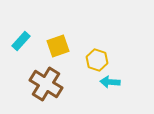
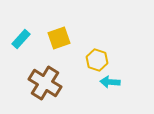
cyan rectangle: moved 2 px up
yellow square: moved 1 px right, 8 px up
brown cross: moved 1 px left, 1 px up
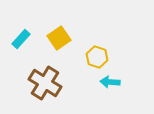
yellow square: rotated 15 degrees counterclockwise
yellow hexagon: moved 3 px up
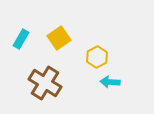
cyan rectangle: rotated 12 degrees counterclockwise
yellow hexagon: rotated 15 degrees clockwise
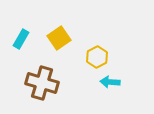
brown cross: moved 3 px left; rotated 16 degrees counterclockwise
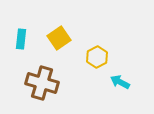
cyan rectangle: rotated 24 degrees counterclockwise
cyan arrow: moved 10 px right; rotated 24 degrees clockwise
